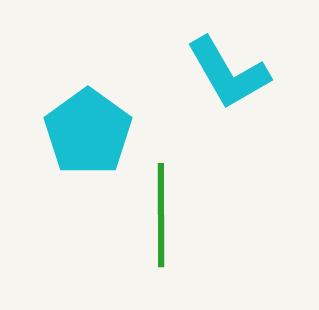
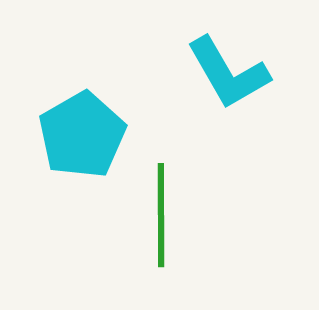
cyan pentagon: moved 6 px left, 3 px down; rotated 6 degrees clockwise
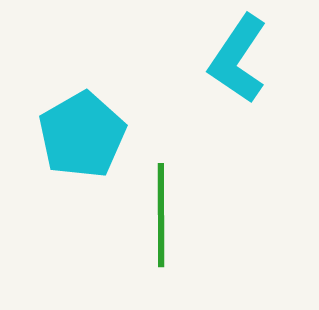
cyan L-shape: moved 10 px right, 14 px up; rotated 64 degrees clockwise
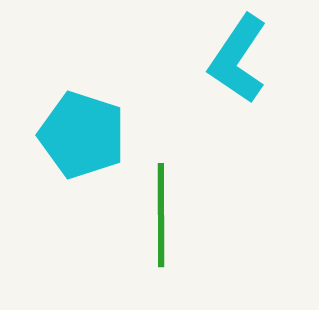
cyan pentagon: rotated 24 degrees counterclockwise
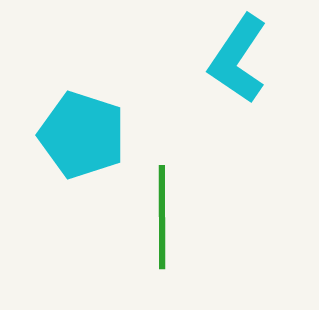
green line: moved 1 px right, 2 px down
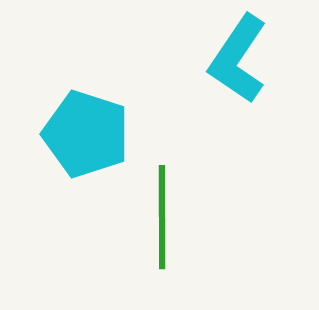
cyan pentagon: moved 4 px right, 1 px up
